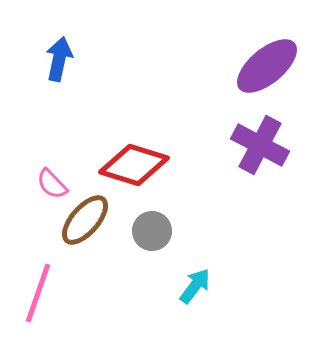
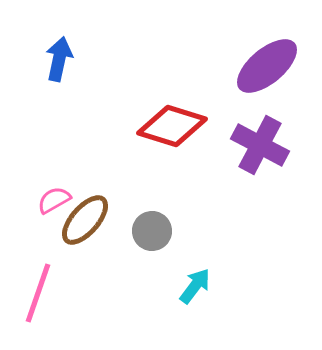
red diamond: moved 38 px right, 39 px up
pink semicircle: moved 2 px right, 16 px down; rotated 104 degrees clockwise
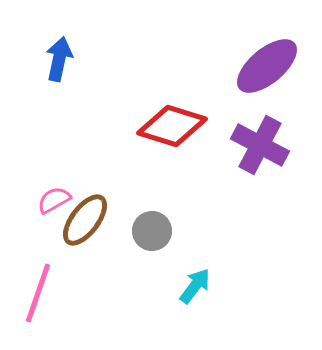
brown ellipse: rotated 4 degrees counterclockwise
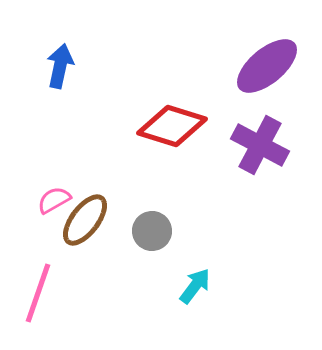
blue arrow: moved 1 px right, 7 px down
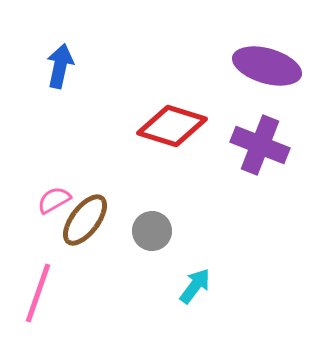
purple ellipse: rotated 56 degrees clockwise
purple cross: rotated 6 degrees counterclockwise
